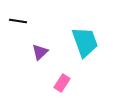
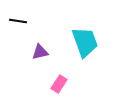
purple triangle: rotated 30 degrees clockwise
pink rectangle: moved 3 px left, 1 px down
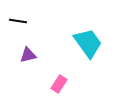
cyan trapezoid: moved 3 px right, 1 px down; rotated 16 degrees counterclockwise
purple triangle: moved 12 px left, 3 px down
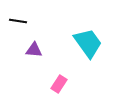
purple triangle: moved 6 px right, 5 px up; rotated 18 degrees clockwise
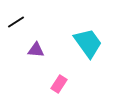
black line: moved 2 px left, 1 px down; rotated 42 degrees counterclockwise
purple triangle: moved 2 px right
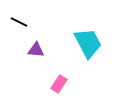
black line: moved 3 px right; rotated 60 degrees clockwise
cyan trapezoid: rotated 8 degrees clockwise
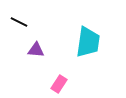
cyan trapezoid: moved 1 px up; rotated 36 degrees clockwise
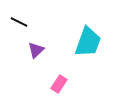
cyan trapezoid: rotated 12 degrees clockwise
purple triangle: rotated 48 degrees counterclockwise
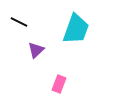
cyan trapezoid: moved 12 px left, 13 px up
pink rectangle: rotated 12 degrees counterclockwise
